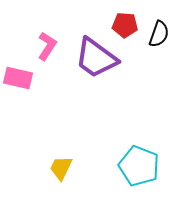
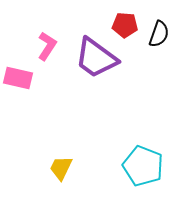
cyan pentagon: moved 4 px right
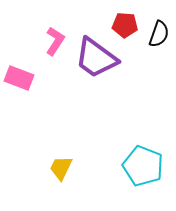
pink L-shape: moved 8 px right, 5 px up
pink rectangle: moved 1 px right; rotated 8 degrees clockwise
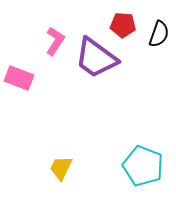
red pentagon: moved 2 px left
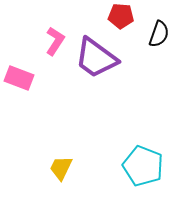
red pentagon: moved 2 px left, 9 px up
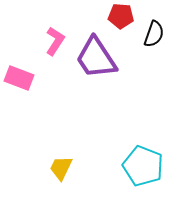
black semicircle: moved 5 px left
purple trapezoid: rotated 21 degrees clockwise
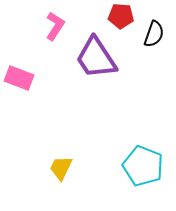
pink L-shape: moved 15 px up
